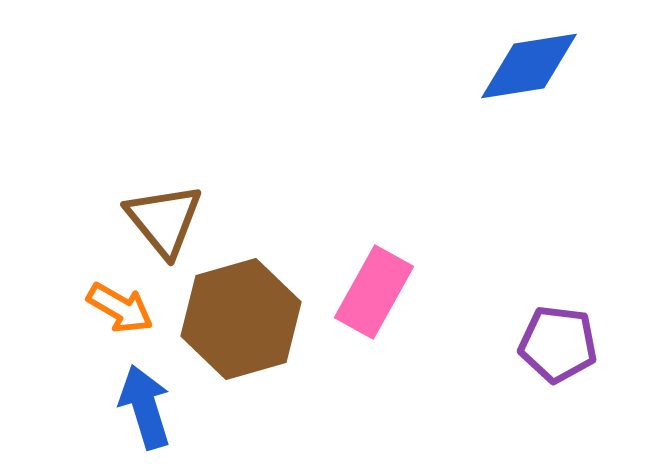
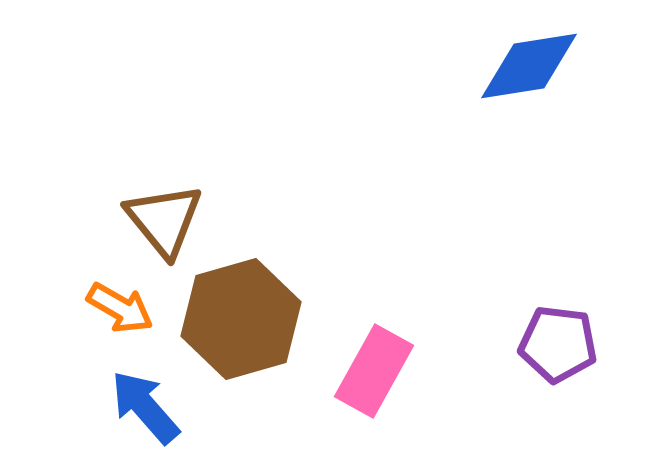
pink rectangle: moved 79 px down
blue arrow: rotated 24 degrees counterclockwise
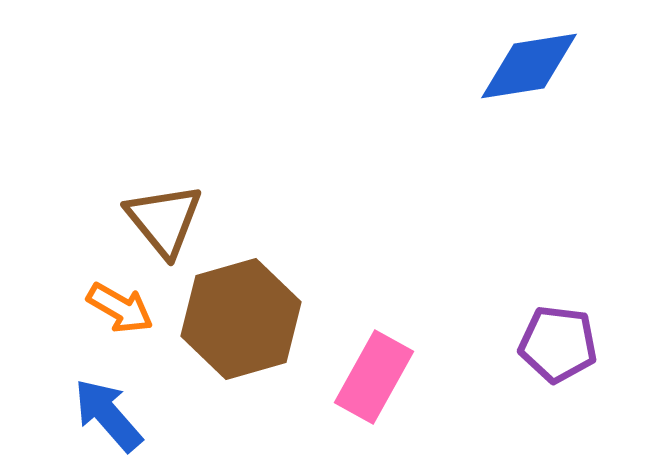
pink rectangle: moved 6 px down
blue arrow: moved 37 px left, 8 px down
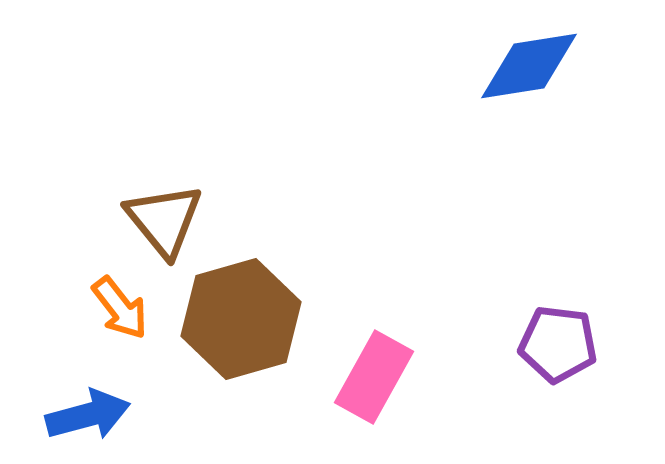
orange arrow: rotated 22 degrees clockwise
blue arrow: moved 20 px left; rotated 116 degrees clockwise
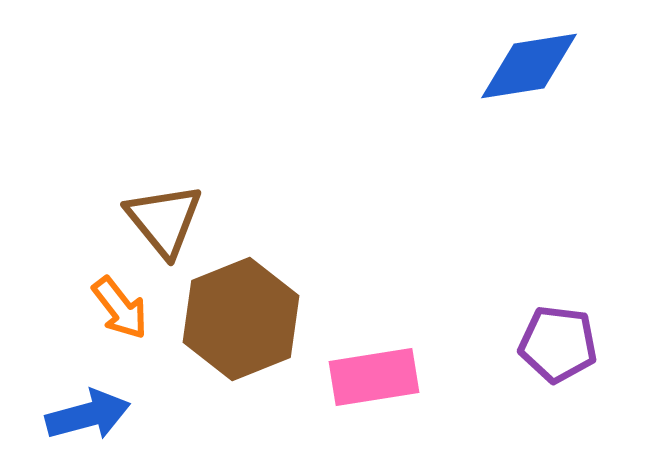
brown hexagon: rotated 6 degrees counterclockwise
pink rectangle: rotated 52 degrees clockwise
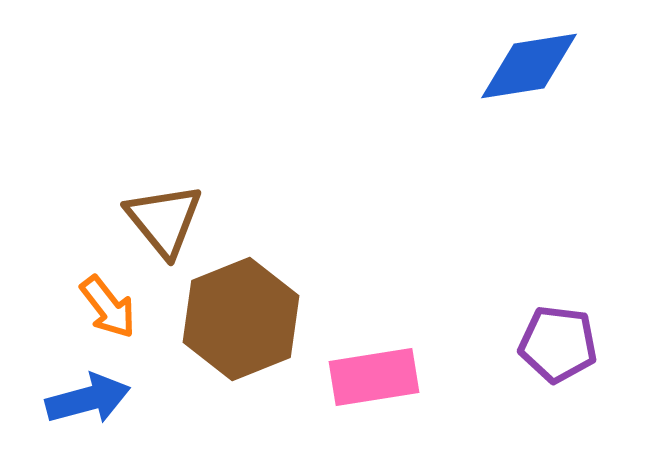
orange arrow: moved 12 px left, 1 px up
blue arrow: moved 16 px up
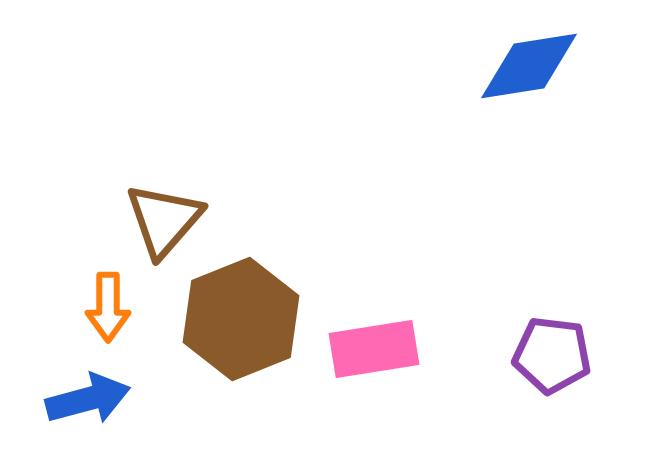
brown triangle: rotated 20 degrees clockwise
orange arrow: rotated 38 degrees clockwise
purple pentagon: moved 6 px left, 11 px down
pink rectangle: moved 28 px up
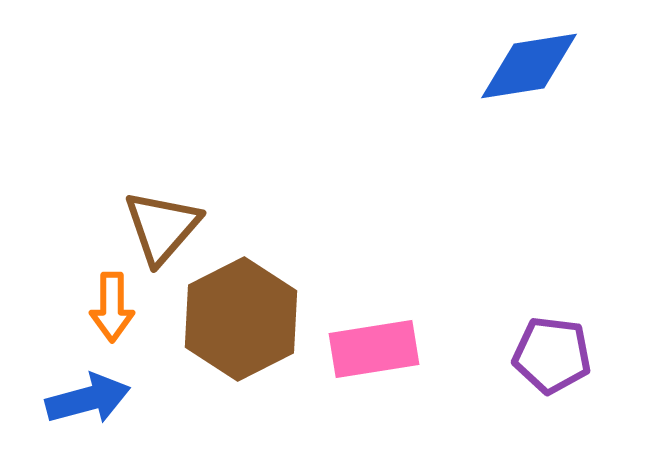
brown triangle: moved 2 px left, 7 px down
orange arrow: moved 4 px right
brown hexagon: rotated 5 degrees counterclockwise
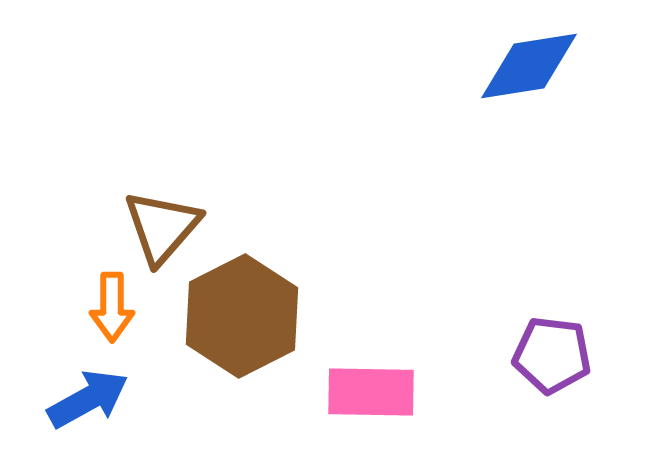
brown hexagon: moved 1 px right, 3 px up
pink rectangle: moved 3 px left, 43 px down; rotated 10 degrees clockwise
blue arrow: rotated 14 degrees counterclockwise
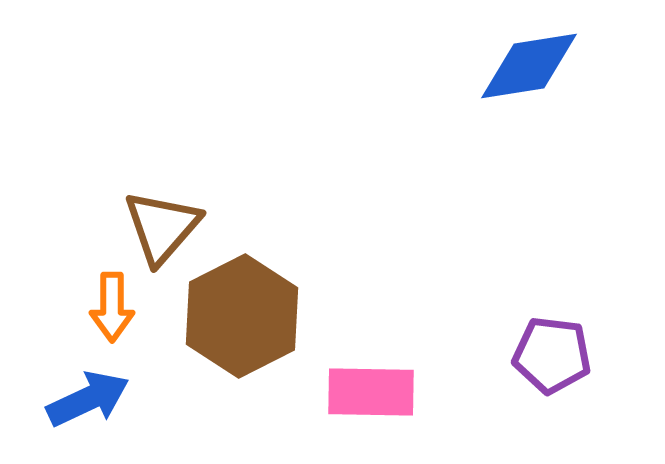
blue arrow: rotated 4 degrees clockwise
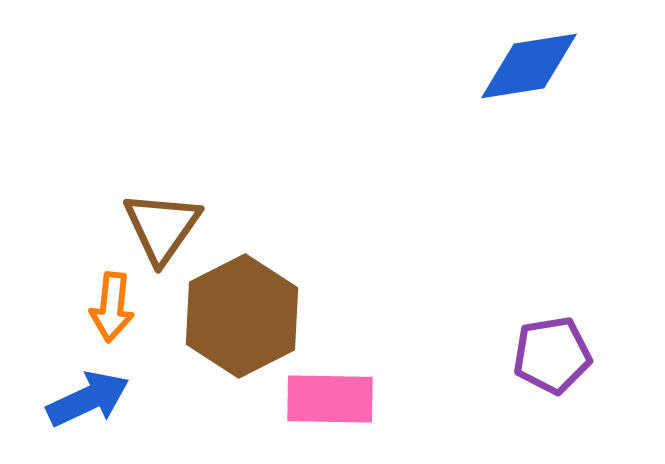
brown triangle: rotated 6 degrees counterclockwise
orange arrow: rotated 6 degrees clockwise
purple pentagon: rotated 16 degrees counterclockwise
pink rectangle: moved 41 px left, 7 px down
